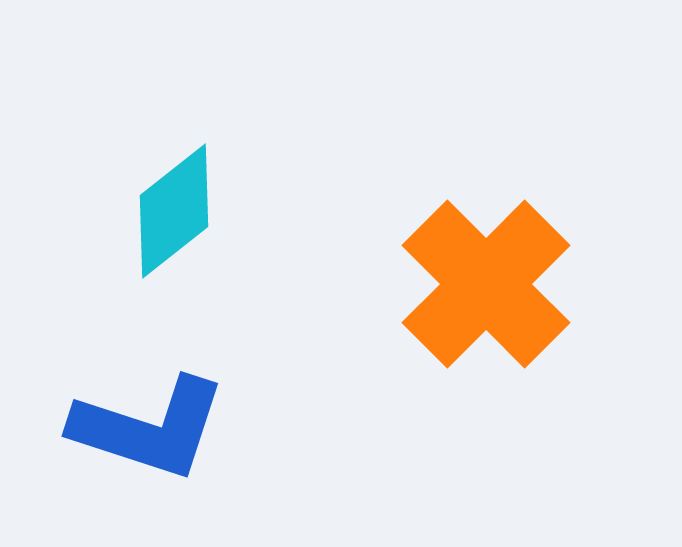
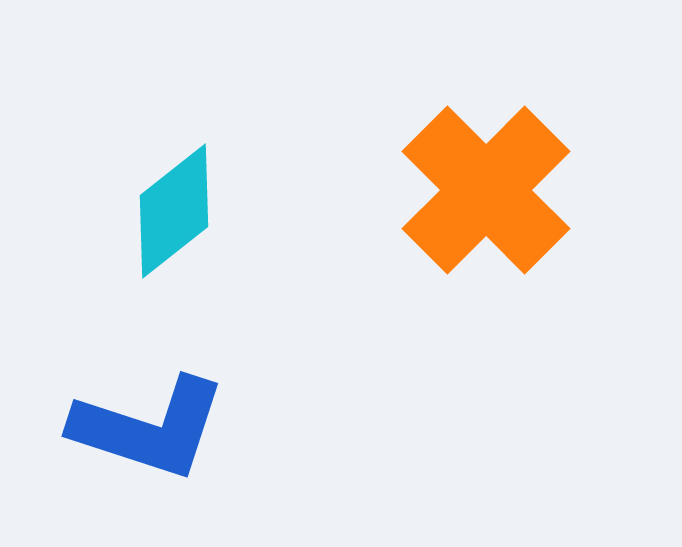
orange cross: moved 94 px up
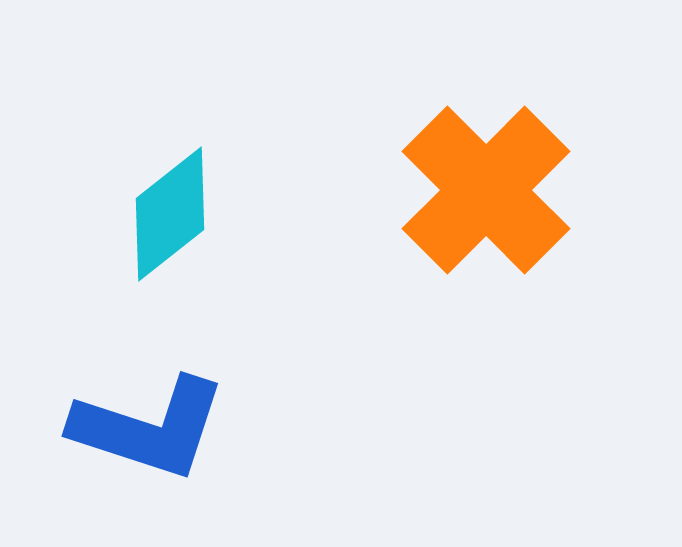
cyan diamond: moved 4 px left, 3 px down
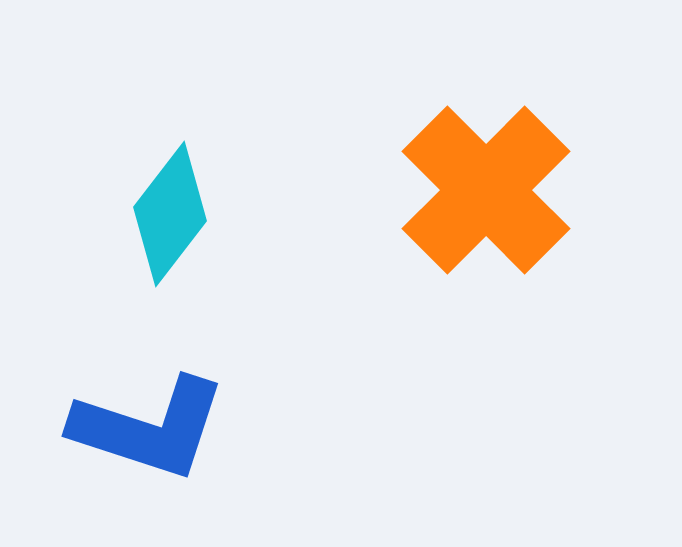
cyan diamond: rotated 14 degrees counterclockwise
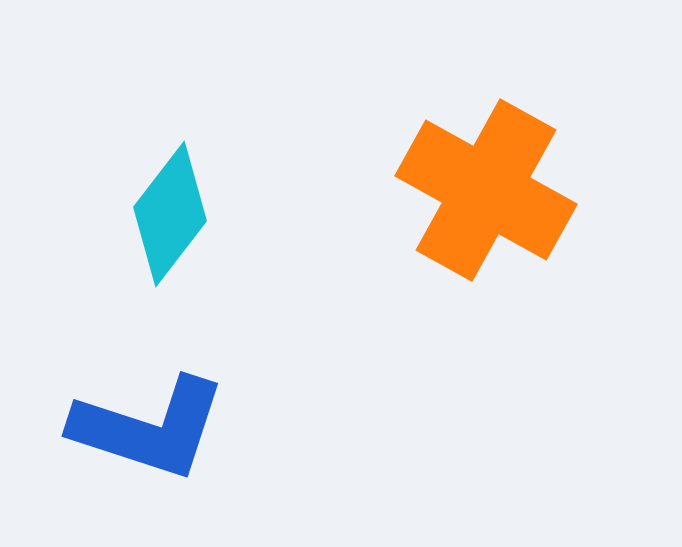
orange cross: rotated 16 degrees counterclockwise
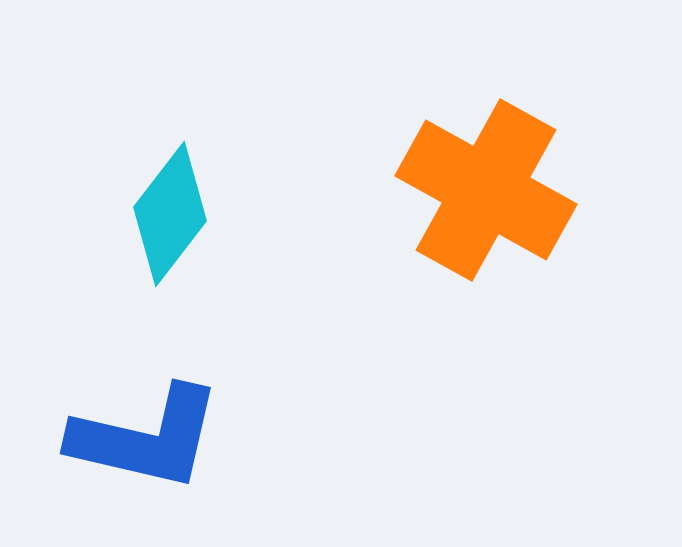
blue L-shape: moved 3 px left, 10 px down; rotated 5 degrees counterclockwise
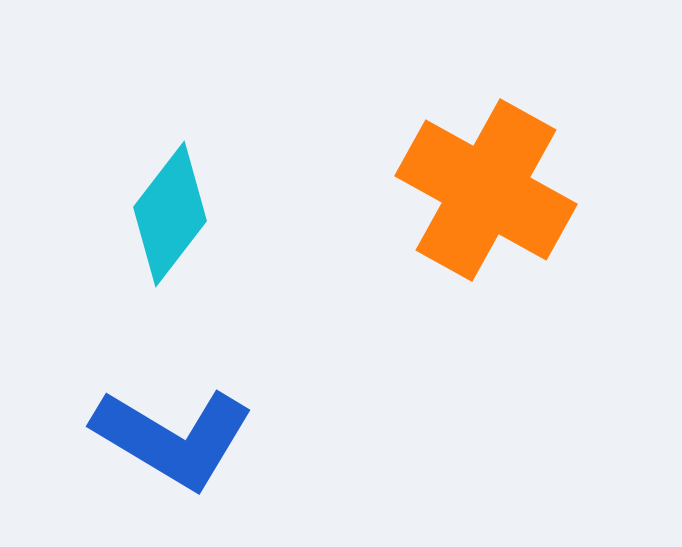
blue L-shape: moved 27 px right; rotated 18 degrees clockwise
